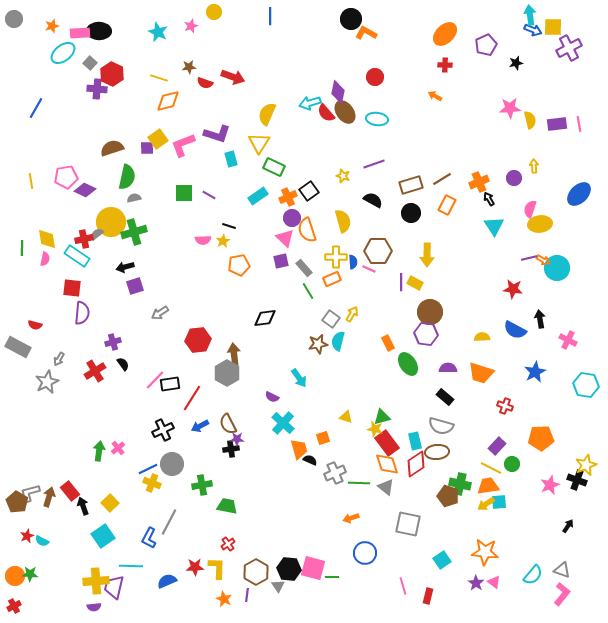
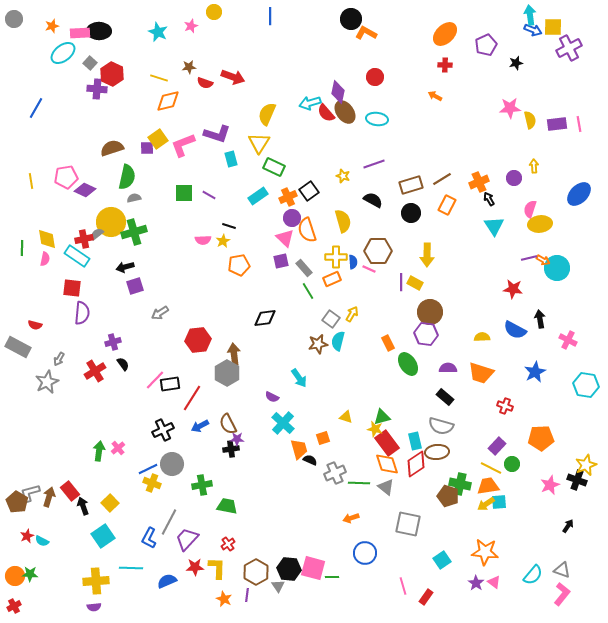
cyan line at (131, 566): moved 2 px down
purple trapezoid at (114, 587): moved 73 px right, 48 px up; rotated 30 degrees clockwise
red rectangle at (428, 596): moved 2 px left, 1 px down; rotated 21 degrees clockwise
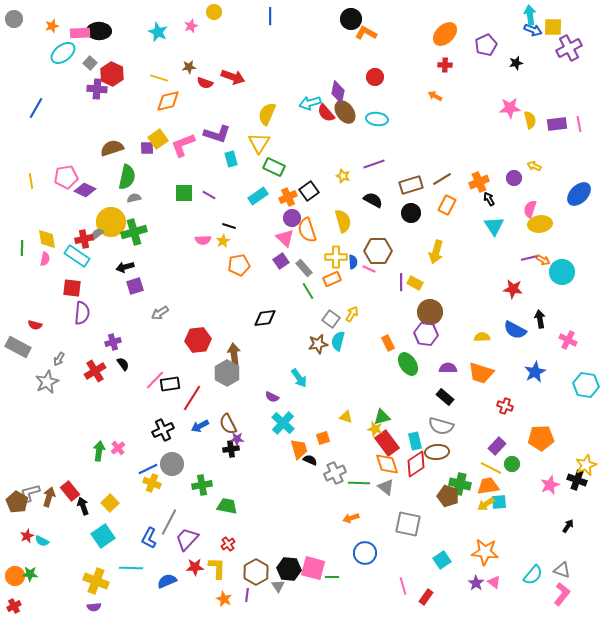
yellow arrow at (534, 166): rotated 64 degrees counterclockwise
yellow arrow at (427, 255): moved 9 px right, 3 px up; rotated 15 degrees clockwise
purple square at (281, 261): rotated 21 degrees counterclockwise
cyan circle at (557, 268): moved 5 px right, 4 px down
yellow cross at (96, 581): rotated 25 degrees clockwise
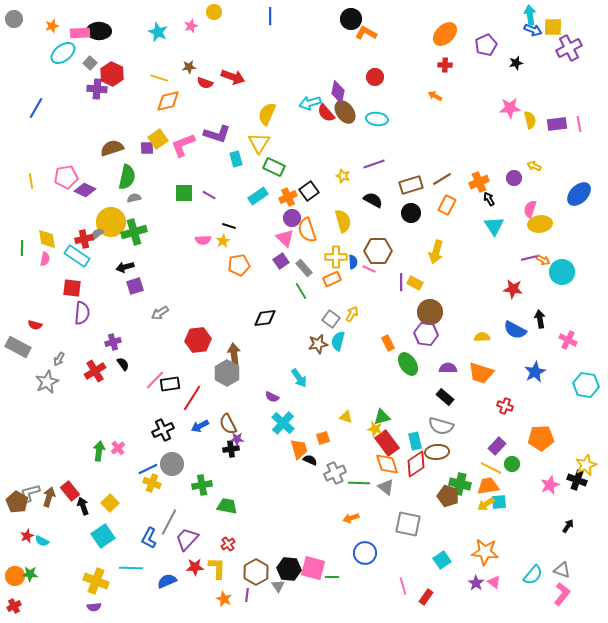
cyan rectangle at (231, 159): moved 5 px right
green line at (308, 291): moved 7 px left
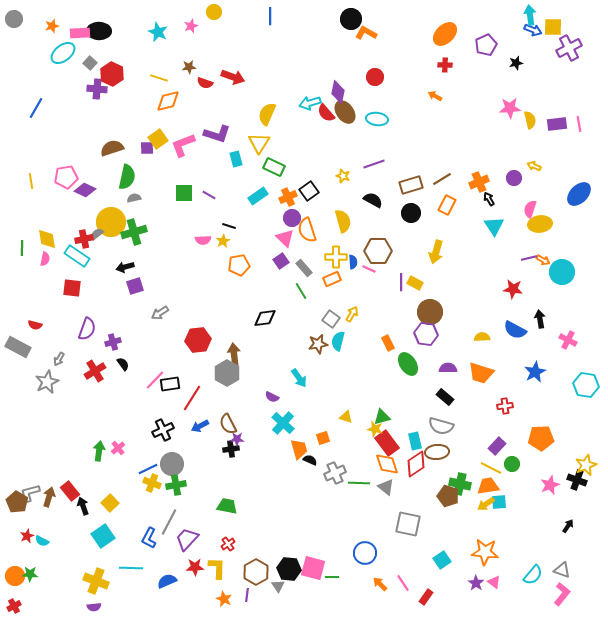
purple semicircle at (82, 313): moved 5 px right, 16 px down; rotated 15 degrees clockwise
red cross at (505, 406): rotated 28 degrees counterclockwise
green cross at (202, 485): moved 26 px left
orange arrow at (351, 518): moved 29 px right, 66 px down; rotated 63 degrees clockwise
pink line at (403, 586): moved 3 px up; rotated 18 degrees counterclockwise
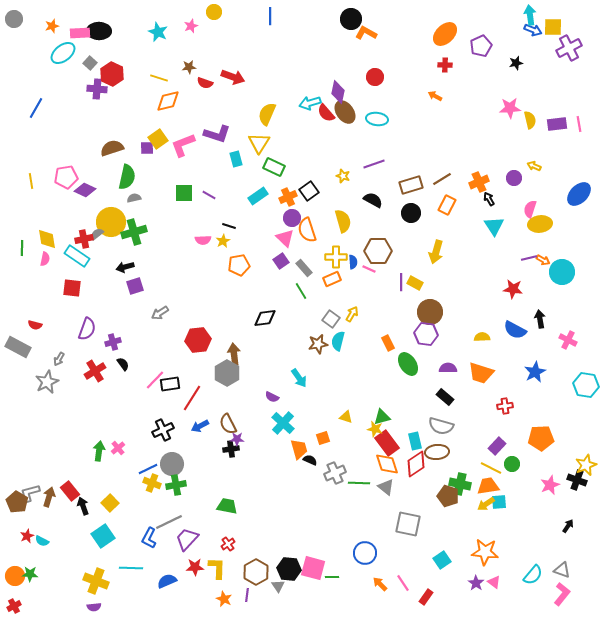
purple pentagon at (486, 45): moved 5 px left, 1 px down
gray line at (169, 522): rotated 36 degrees clockwise
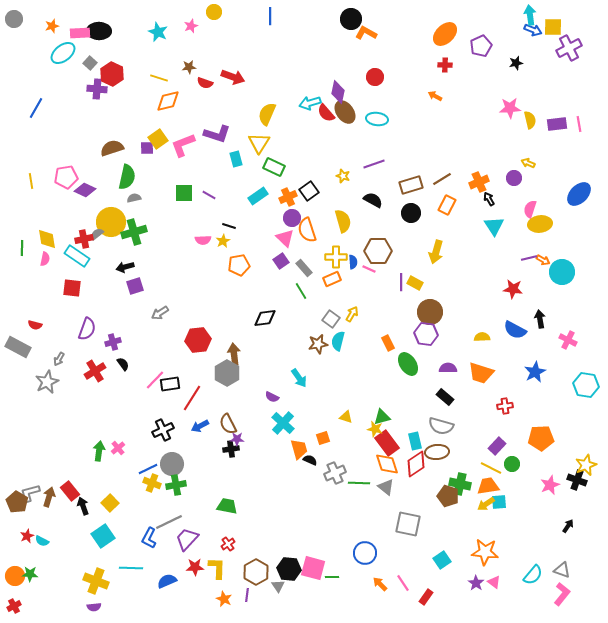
yellow arrow at (534, 166): moved 6 px left, 3 px up
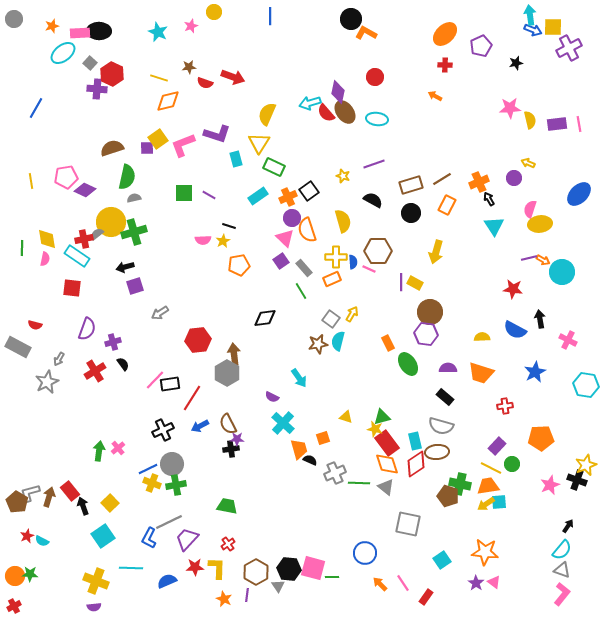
cyan semicircle at (533, 575): moved 29 px right, 25 px up
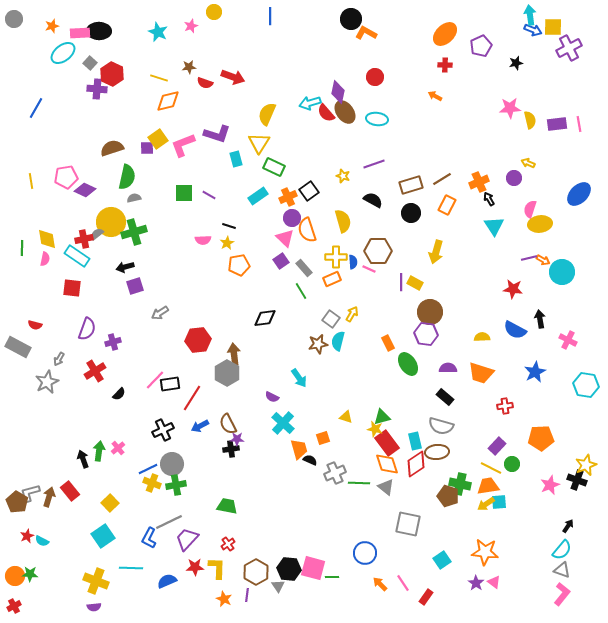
yellow star at (223, 241): moved 4 px right, 2 px down
black semicircle at (123, 364): moved 4 px left, 30 px down; rotated 80 degrees clockwise
black arrow at (83, 506): moved 47 px up
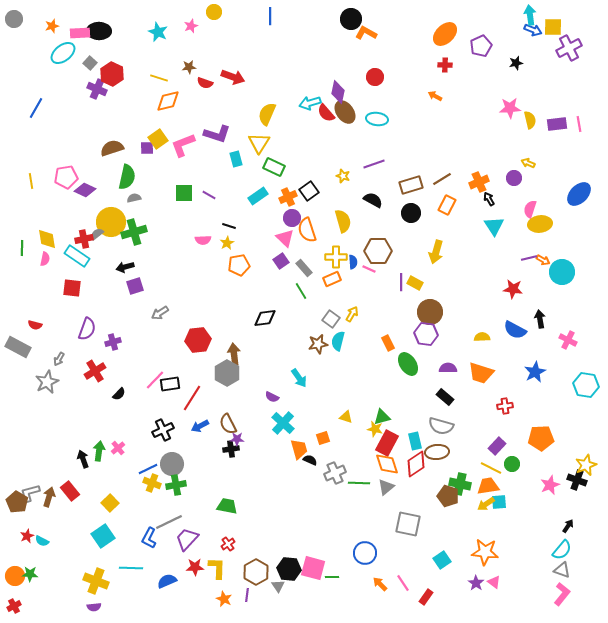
purple cross at (97, 89): rotated 18 degrees clockwise
red rectangle at (387, 443): rotated 65 degrees clockwise
gray triangle at (386, 487): rotated 42 degrees clockwise
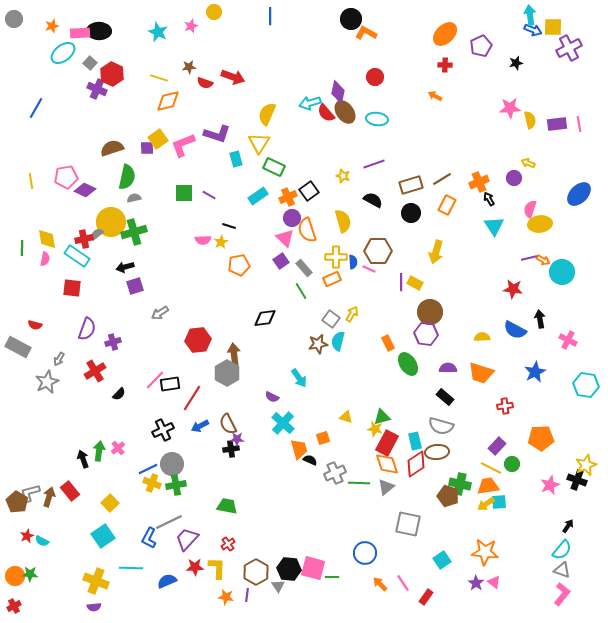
yellow star at (227, 243): moved 6 px left, 1 px up
orange star at (224, 599): moved 2 px right, 2 px up; rotated 14 degrees counterclockwise
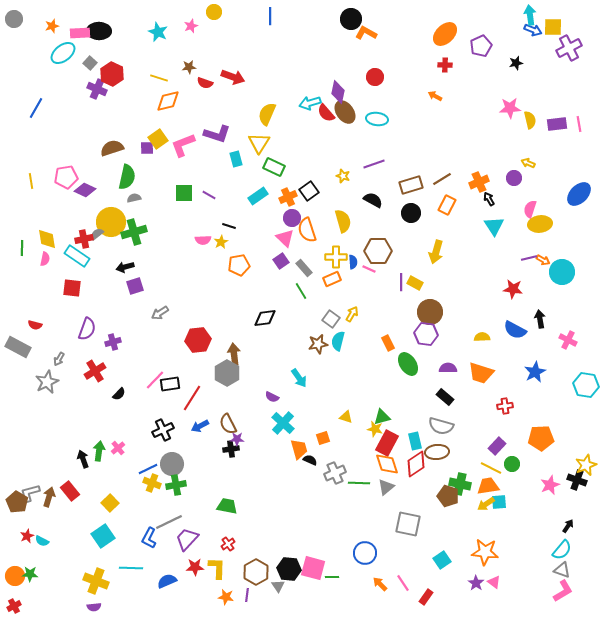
pink L-shape at (562, 594): moved 1 px right, 3 px up; rotated 20 degrees clockwise
